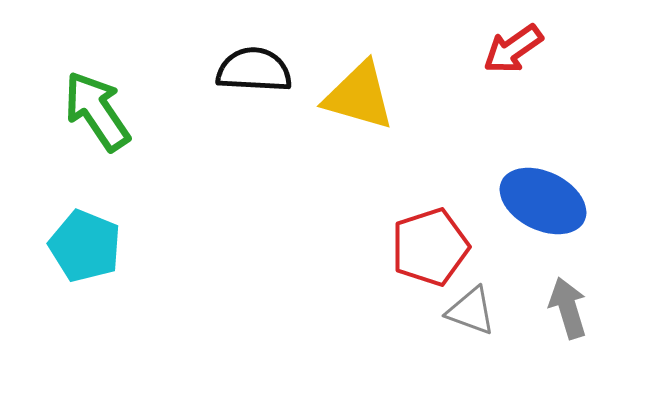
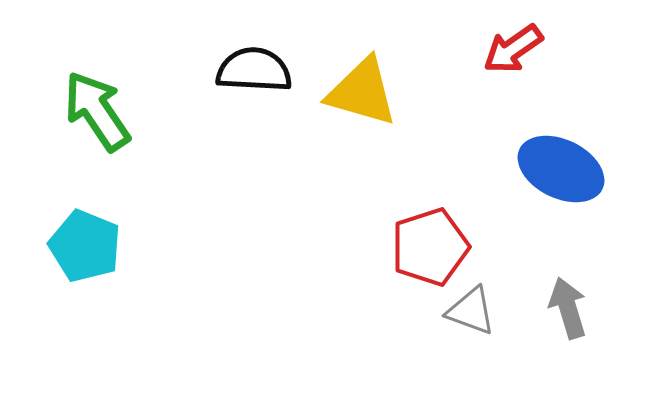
yellow triangle: moved 3 px right, 4 px up
blue ellipse: moved 18 px right, 32 px up
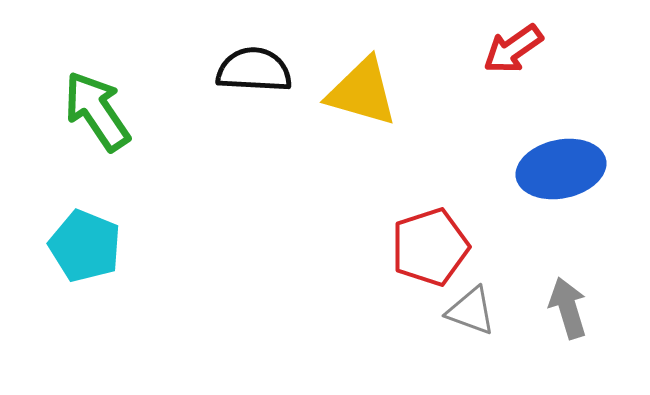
blue ellipse: rotated 38 degrees counterclockwise
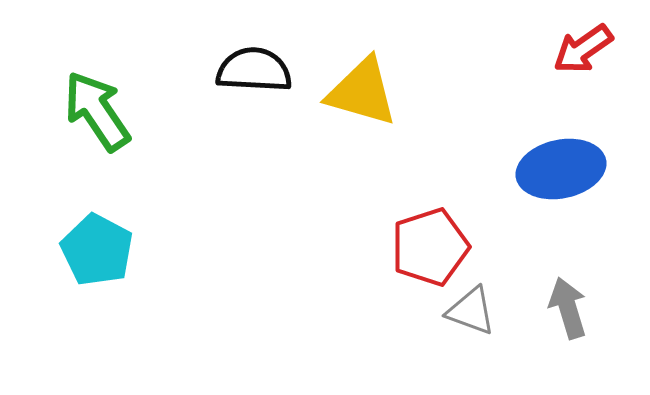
red arrow: moved 70 px right
cyan pentagon: moved 12 px right, 4 px down; rotated 6 degrees clockwise
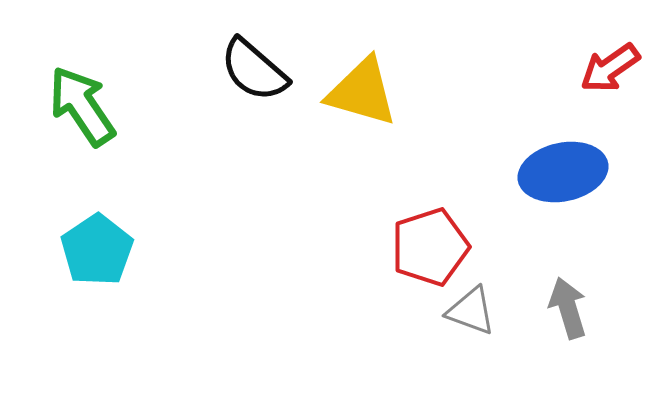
red arrow: moved 27 px right, 19 px down
black semicircle: rotated 142 degrees counterclockwise
green arrow: moved 15 px left, 5 px up
blue ellipse: moved 2 px right, 3 px down
cyan pentagon: rotated 10 degrees clockwise
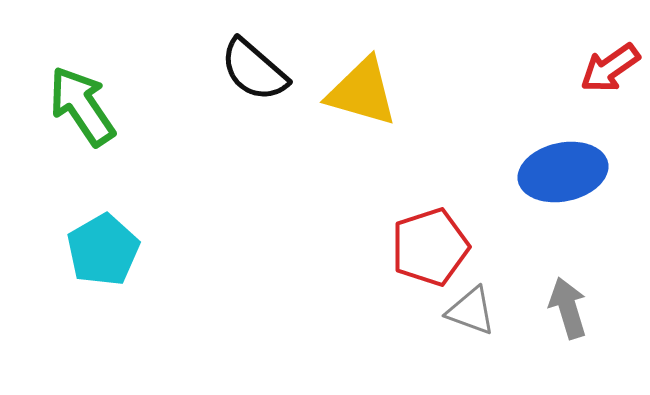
cyan pentagon: moved 6 px right; rotated 4 degrees clockwise
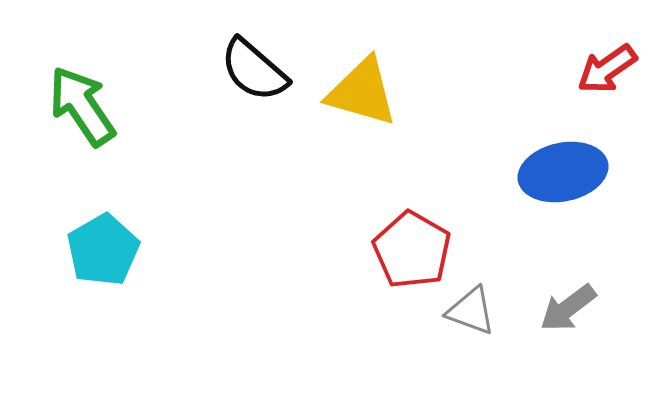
red arrow: moved 3 px left, 1 px down
red pentagon: moved 18 px left, 3 px down; rotated 24 degrees counterclockwise
gray arrow: rotated 110 degrees counterclockwise
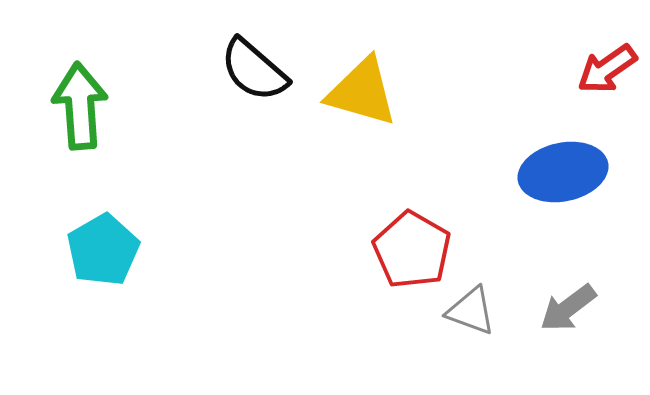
green arrow: moved 2 px left; rotated 30 degrees clockwise
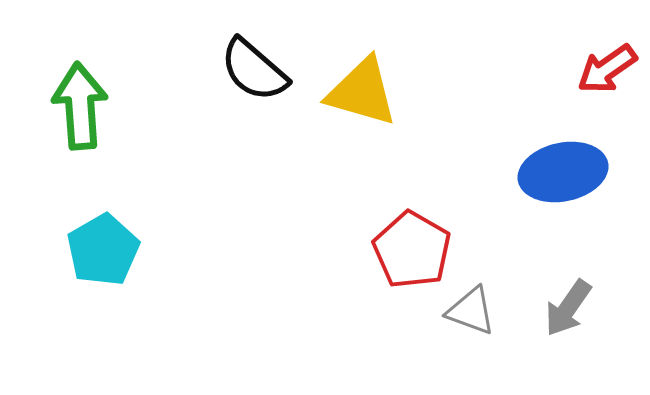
gray arrow: rotated 18 degrees counterclockwise
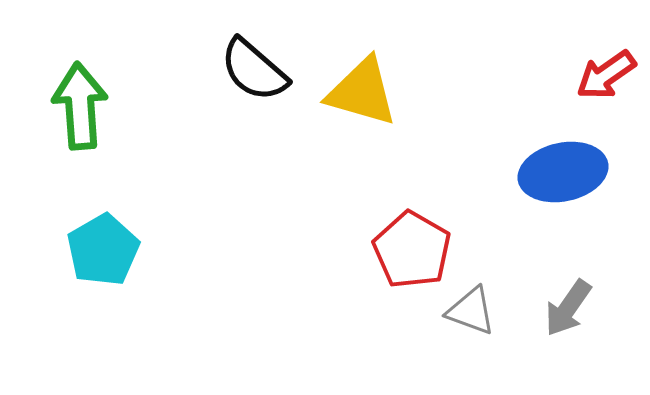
red arrow: moved 1 px left, 6 px down
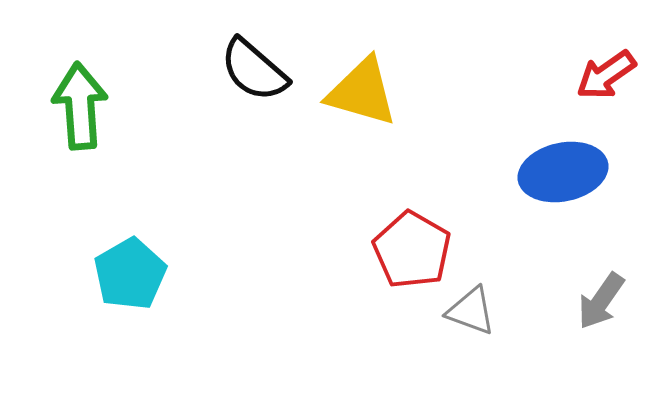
cyan pentagon: moved 27 px right, 24 px down
gray arrow: moved 33 px right, 7 px up
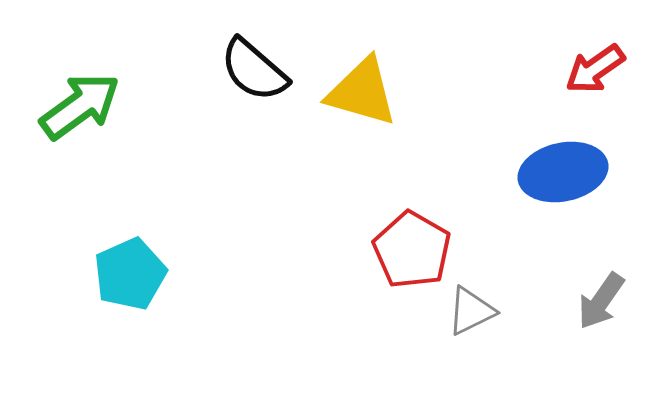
red arrow: moved 11 px left, 6 px up
green arrow: rotated 58 degrees clockwise
cyan pentagon: rotated 6 degrees clockwise
gray triangle: rotated 46 degrees counterclockwise
